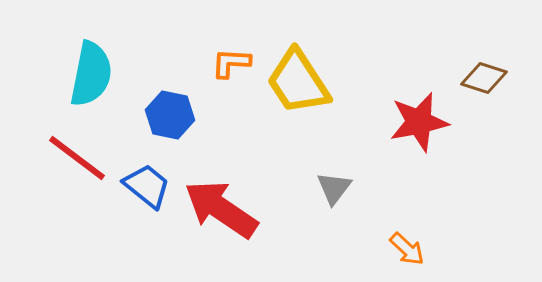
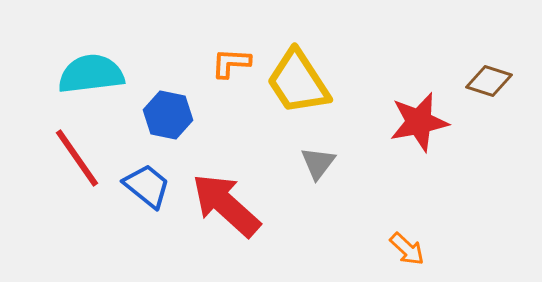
cyan semicircle: rotated 108 degrees counterclockwise
brown diamond: moved 5 px right, 3 px down
blue hexagon: moved 2 px left
red line: rotated 18 degrees clockwise
gray triangle: moved 16 px left, 25 px up
red arrow: moved 5 px right, 4 px up; rotated 8 degrees clockwise
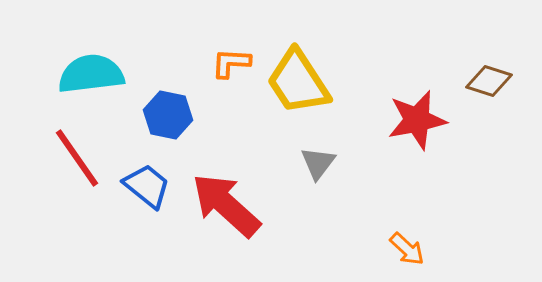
red star: moved 2 px left, 2 px up
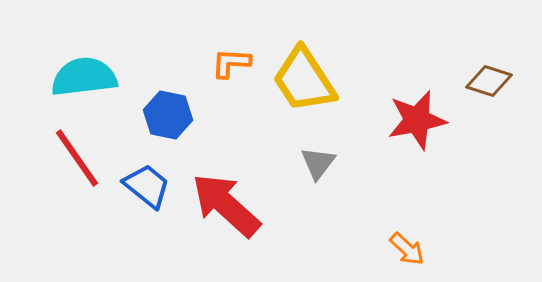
cyan semicircle: moved 7 px left, 3 px down
yellow trapezoid: moved 6 px right, 2 px up
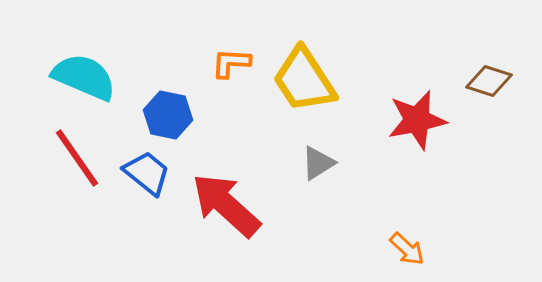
cyan semicircle: rotated 30 degrees clockwise
gray triangle: rotated 21 degrees clockwise
blue trapezoid: moved 13 px up
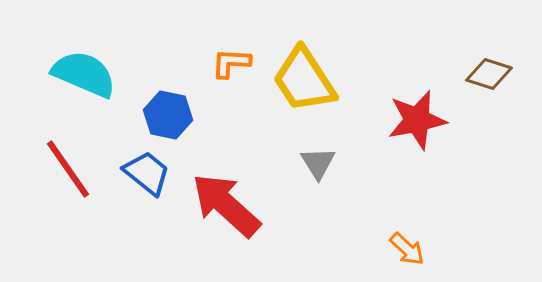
cyan semicircle: moved 3 px up
brown diamond: moved 7 px up
red line: moved 9 px left, 11 px down
gray triangle: rotated 30 degrees counterclockwise
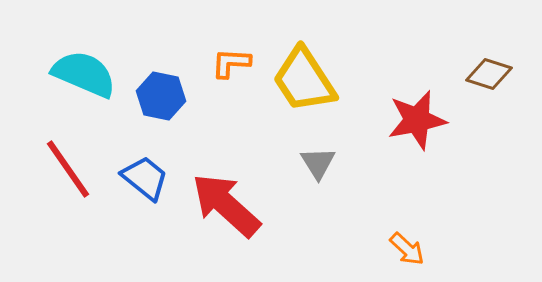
blue hexagon: moved 7 px left, 19 px up
blue trapezoid: moved 2 px left, 5 px down
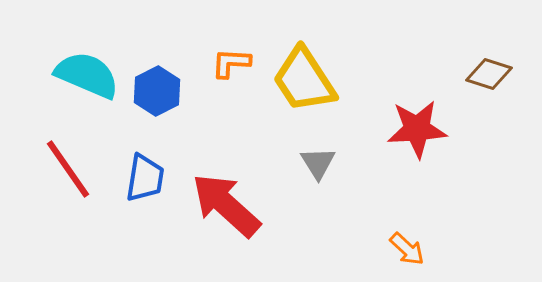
cyan semicircle: moved 3 px right, 1 px down
blue hexagon: moved 4 px left, 5 px up; rotated 21 degrees clockwise
red star: moved 9 px down; rotated 8 degrees clockwise
blue trapezoid: rotated 60 degrees clockwise
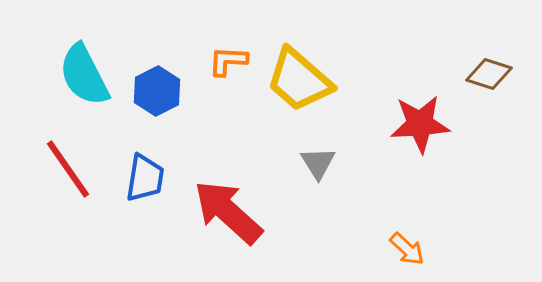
orange L-shape: moved 3 px left, 2 px up
cyan semicircle: moved 3 px left; rotated 140 degrees counterclockwise
yellow trapezoid: moved 5 px left; rotated 16 degrees counterclockwise
red star: moved 3 px right, 5 px up
red arrow: moved 2 px right, 7 px down
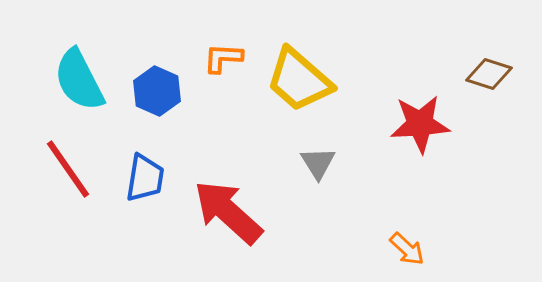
orange L-shape: moved 5 px left, 3 px up
cyan semicircle: moved 5 px left, 5 px down
blue hexagon: rotated 9 degrees counterclockwise
